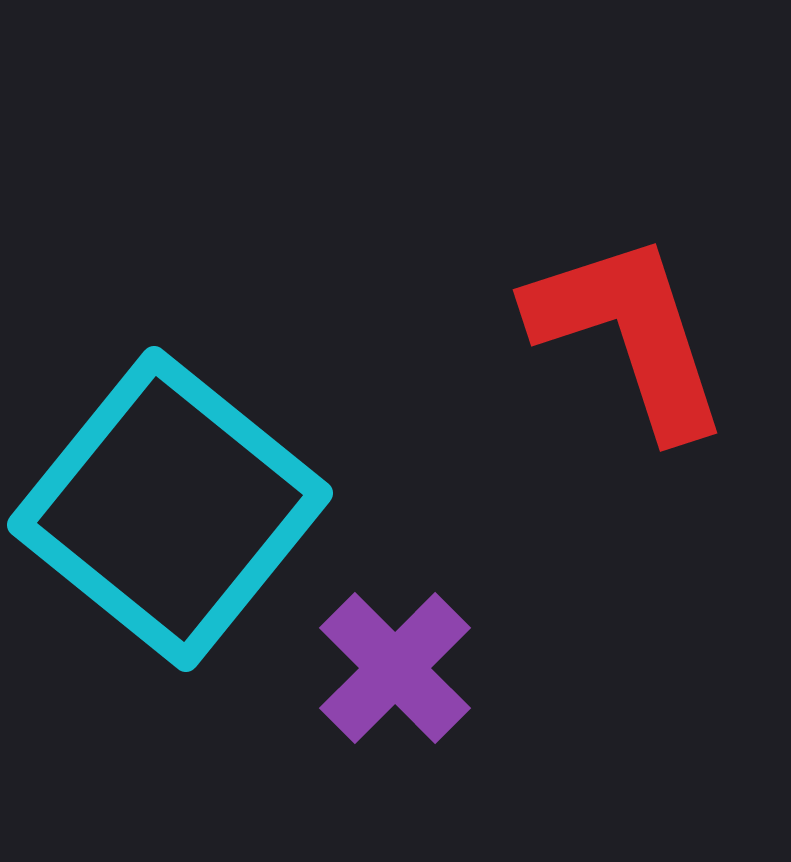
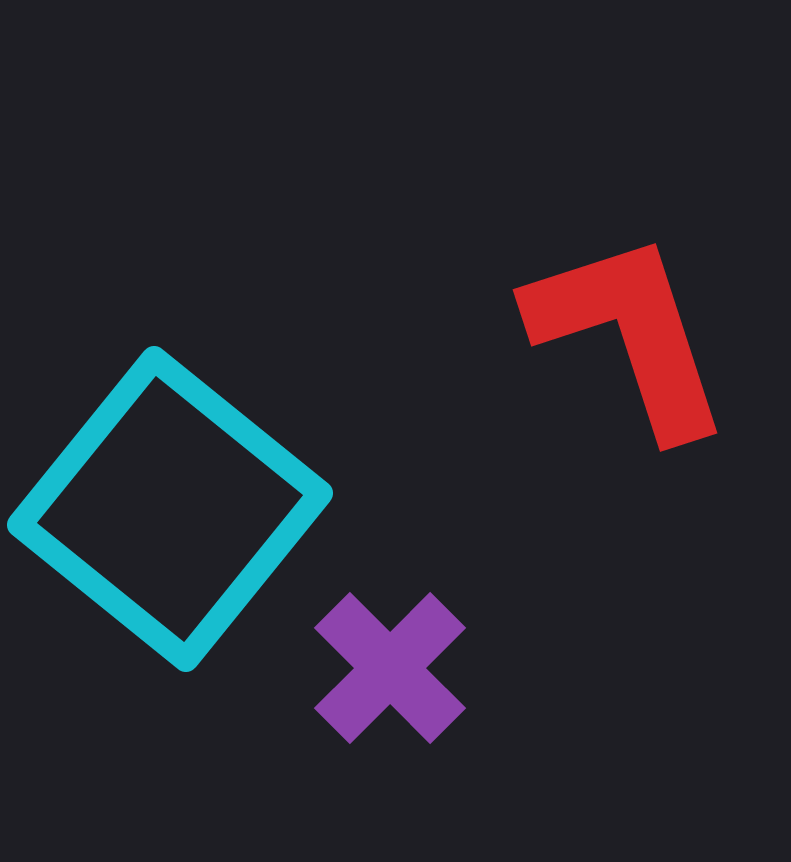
purple cross: moved 5 px left
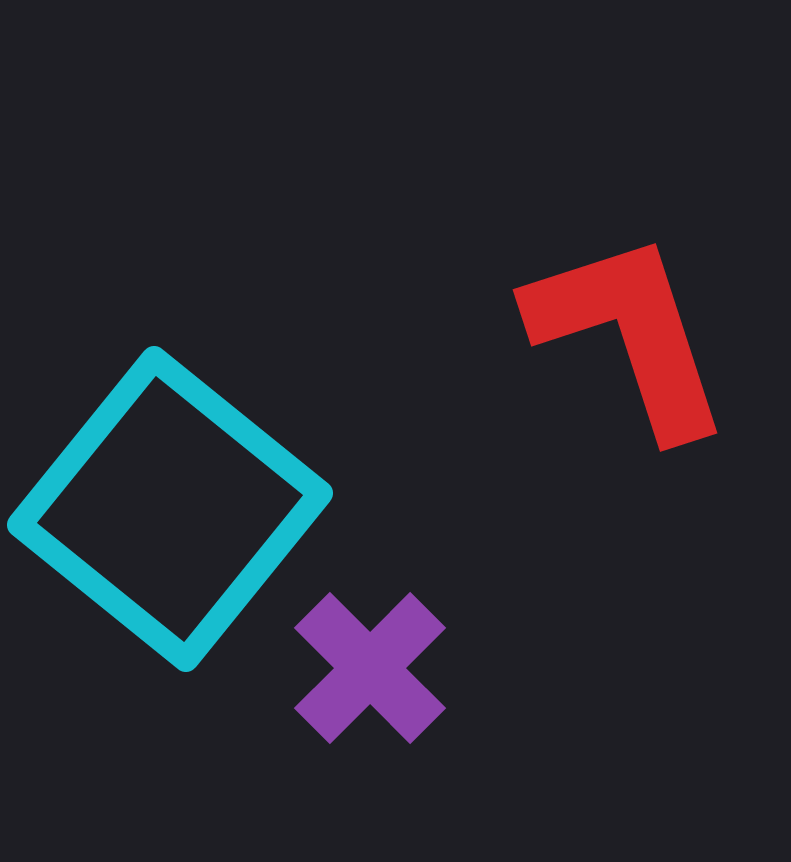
purple cross: moved 20 px left
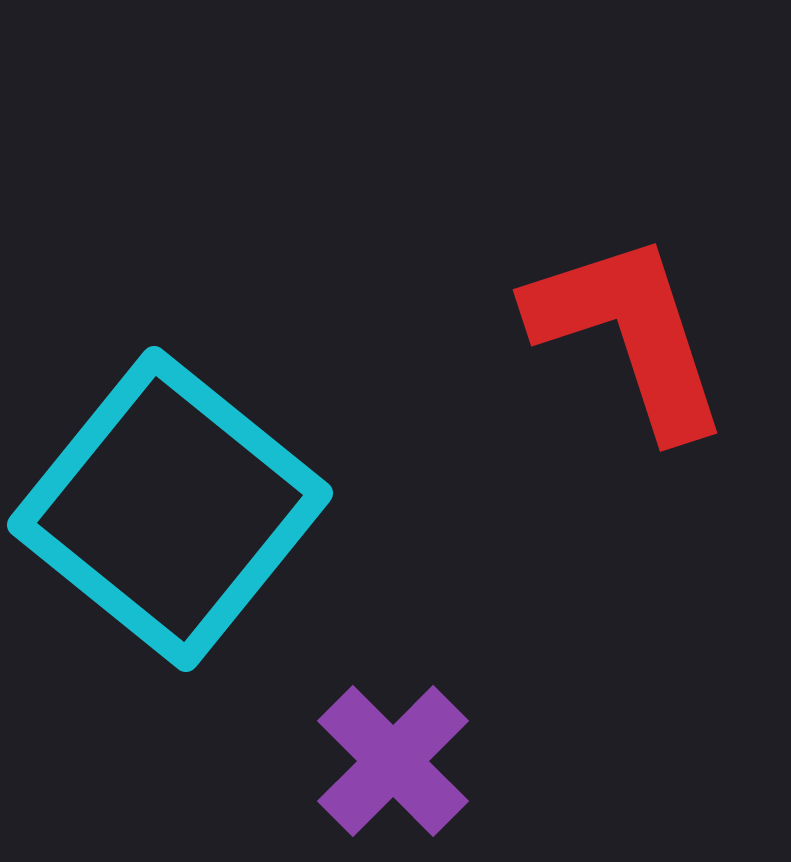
purple cross: moved 23 px right, 93 px down
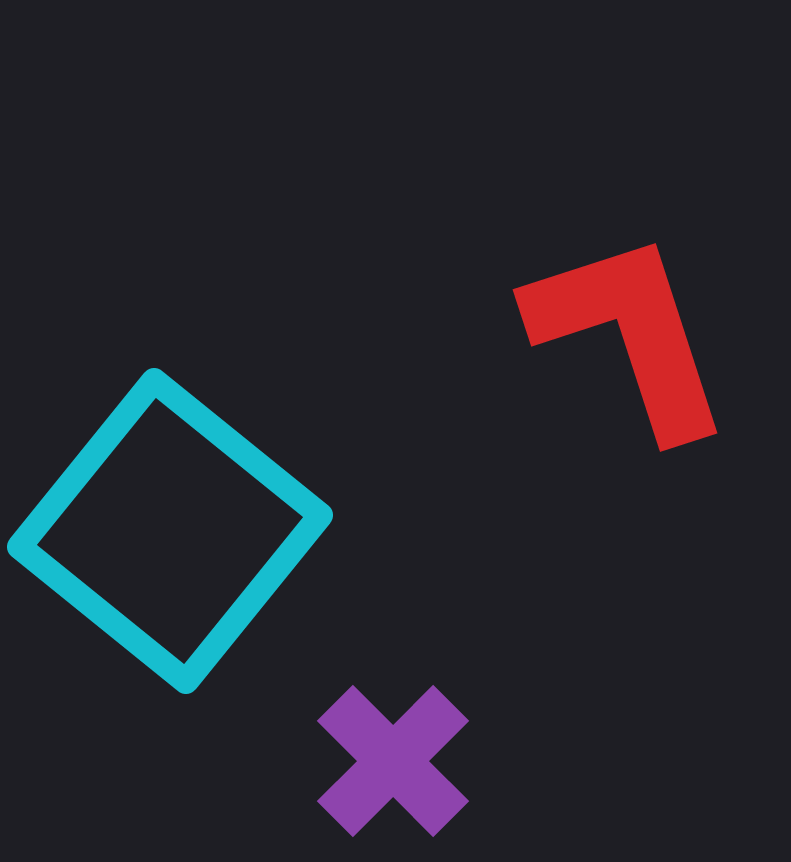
cyan square: moved 22 px down
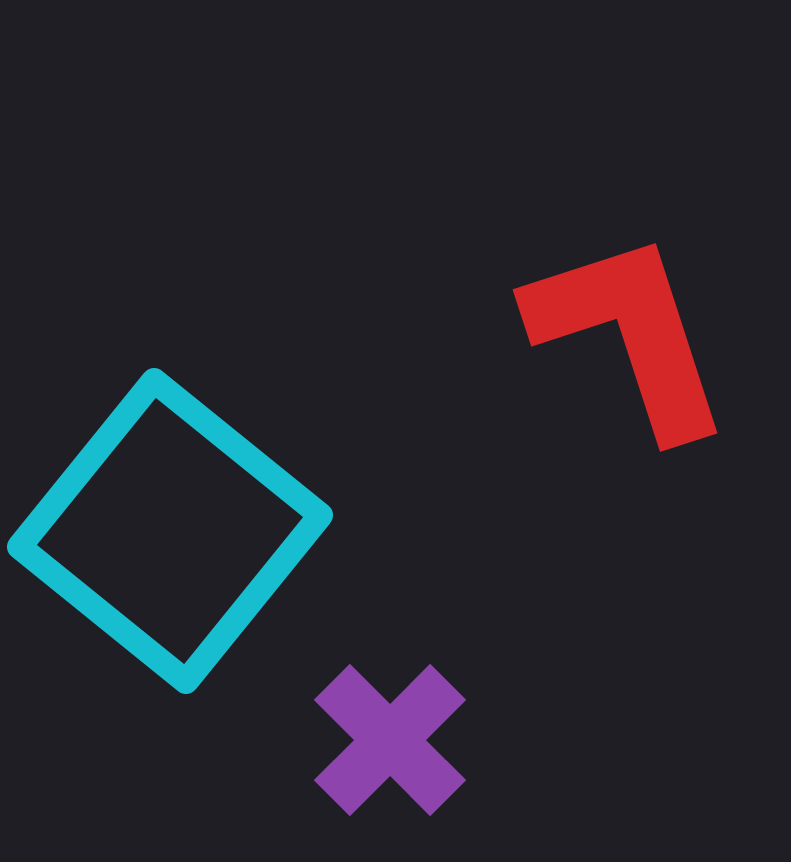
purple cross: moved 3 px left, 21 px up
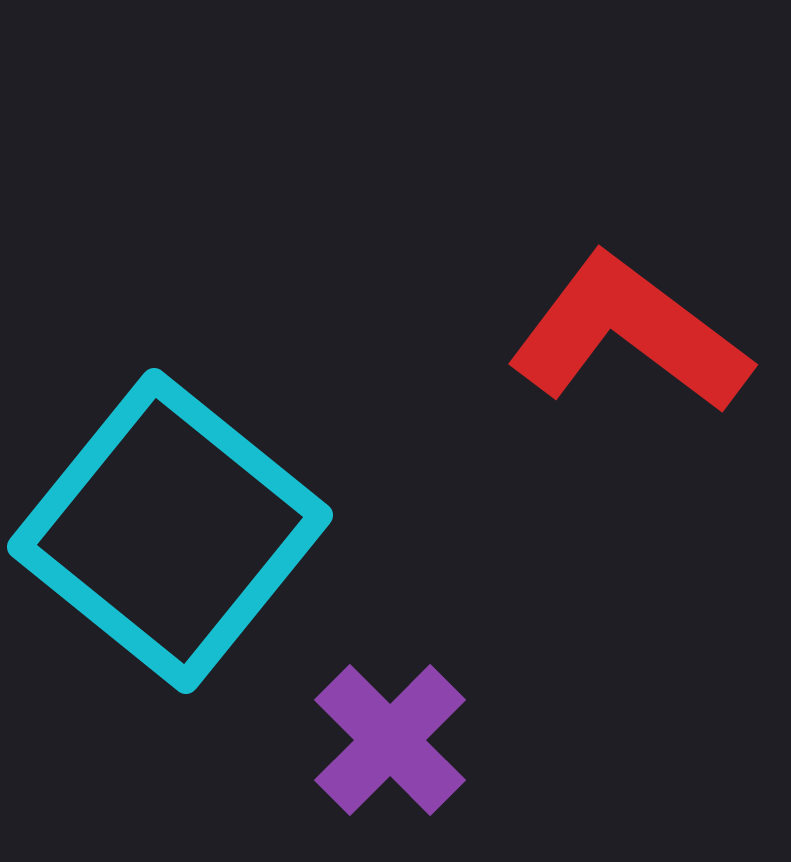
red L-shape: rotated 35 degrees counterclockwise
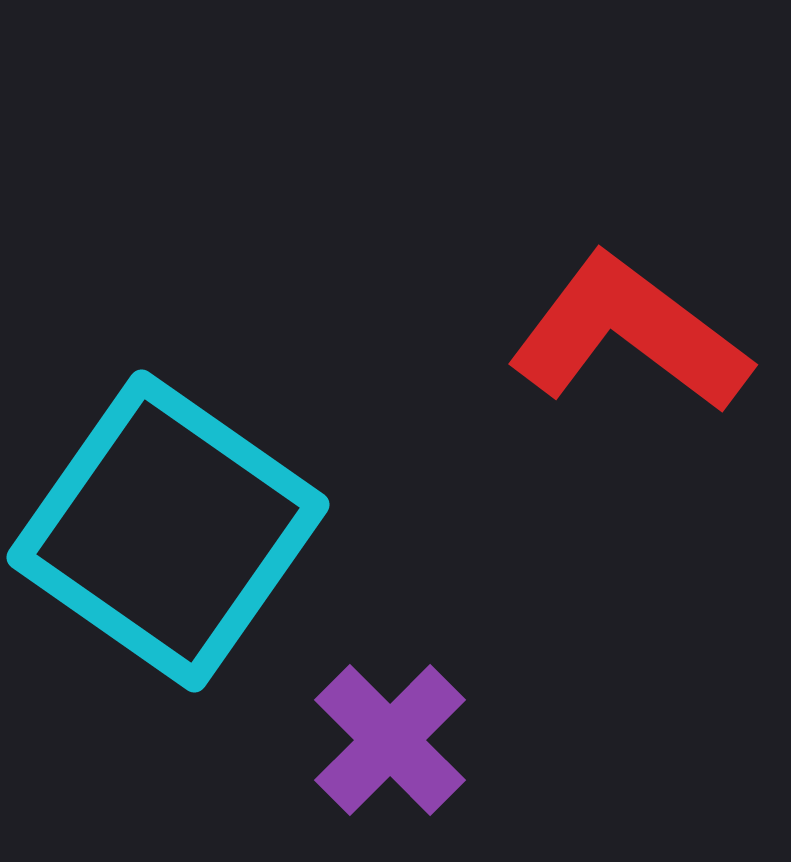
cyan square: moved 2 px left; rotated 4 degrees counterclockwise
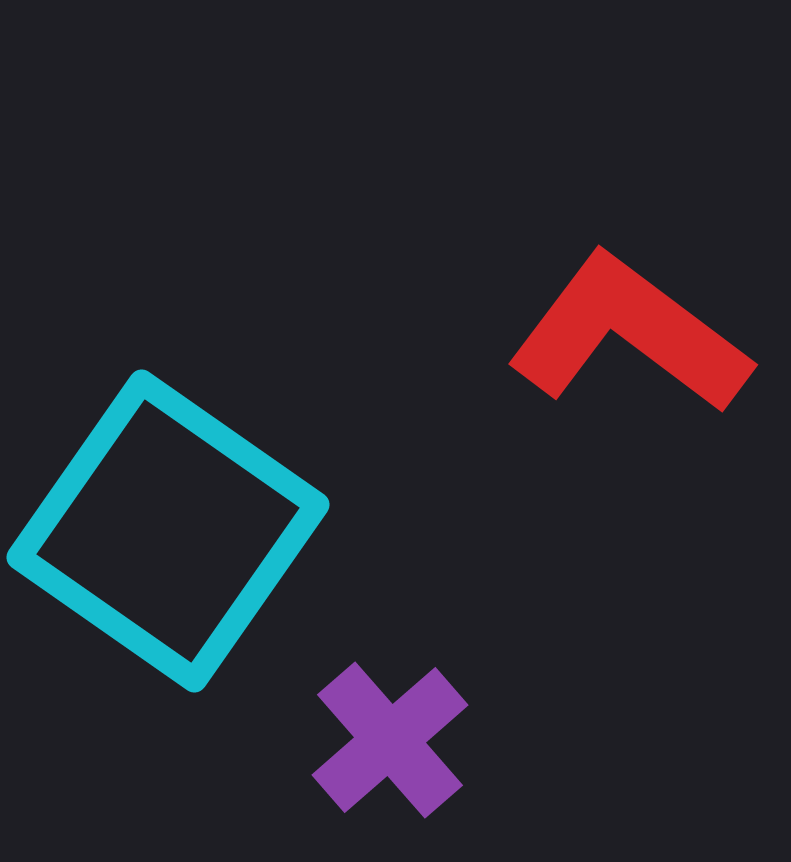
purple cross: rotated 4 degrees clockwise
